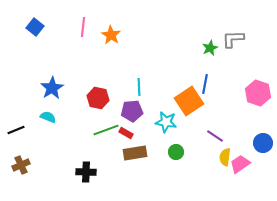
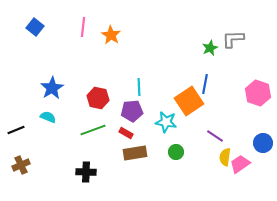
green line: moved 13 px left
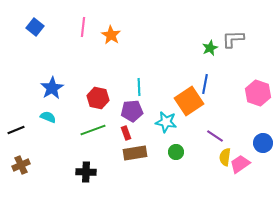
red rectangle: rotated 40 degrees clockwise
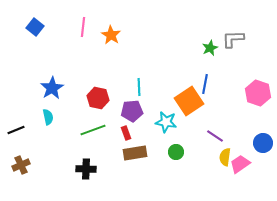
cyan semicircle: rotated 56 degrees clockwise
black cross: moved 3 px up
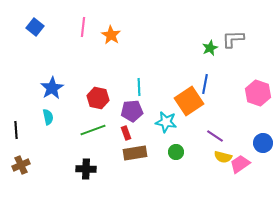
black line: rotated 72 degrees counterclockwise
yellow semicircle: moved 2 px left; rotated 84 degrees counterclockwise
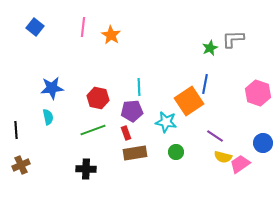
blue star: rotated 25 degrees clockwise
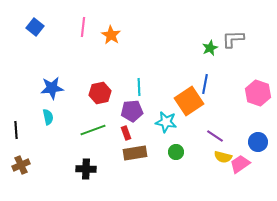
red hexagon: moved 2 px right, 5 px up; rotated 25 degrees counterclockwise
blue circle: moved 5 px left, 1 px up
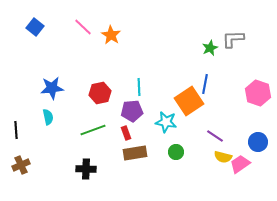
pink line: rotated 54 degrees counterclockwise
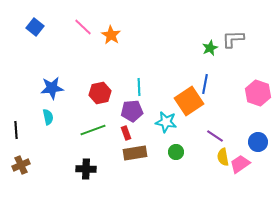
yellow semicircle: rotated 66 degrees clockwise
